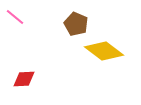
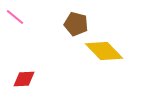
brown pentagon: rotated 10 degrees counterclockwise
yellow diamond: rotated 9 degrees clockwise
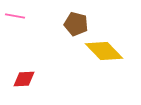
pink line: moved 1 px up; rotated 30 degrees counterclockwise
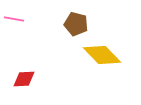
pink line: moved 1 px left, 3 px down
yellow diamond: moved 2 px left, 4 px down
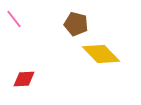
pink line: rotated 42 degrees clockwise
yellow diamond: moved 1 px left, 1 px up
